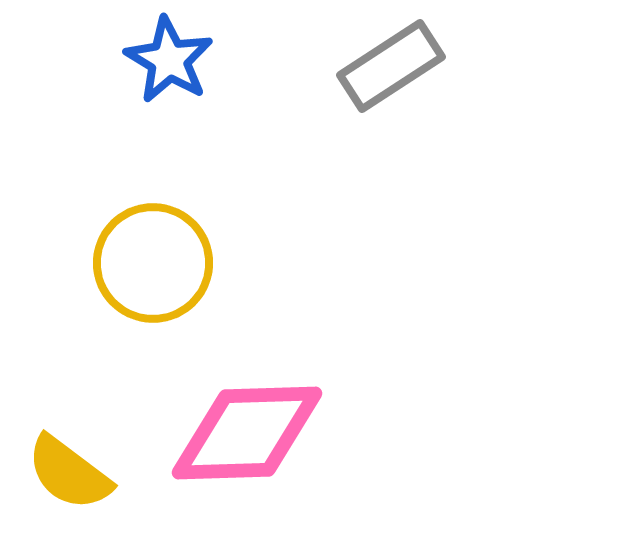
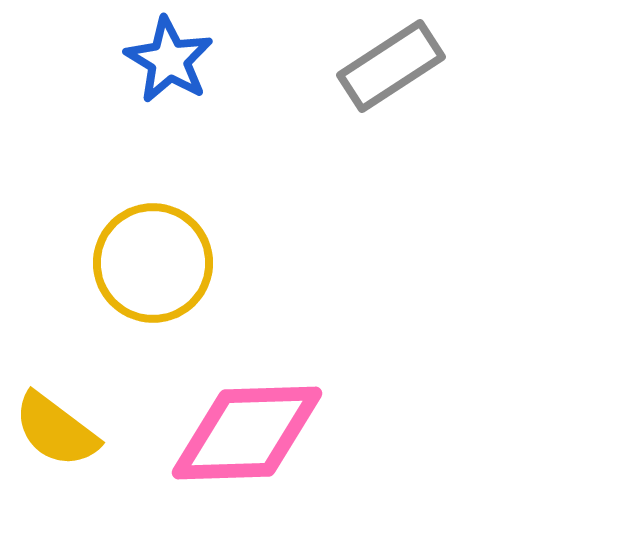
yellow semicircle: moved 13 px left, 43 px up
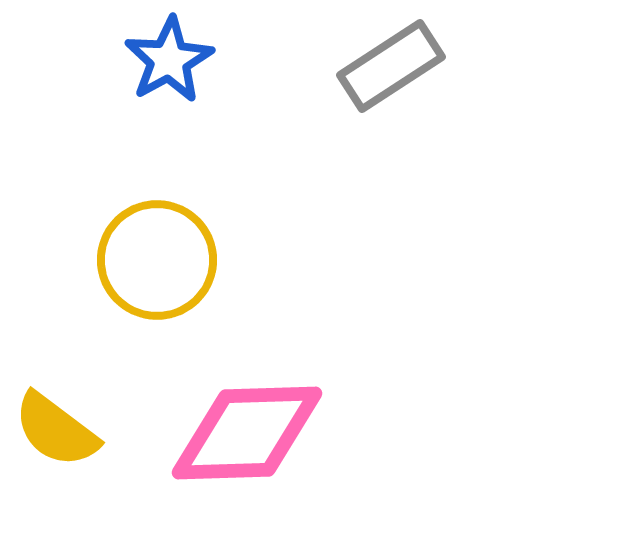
blue star: rotated 12 degrees clockwise
yellow circle: moved 4 px right, 3 px up
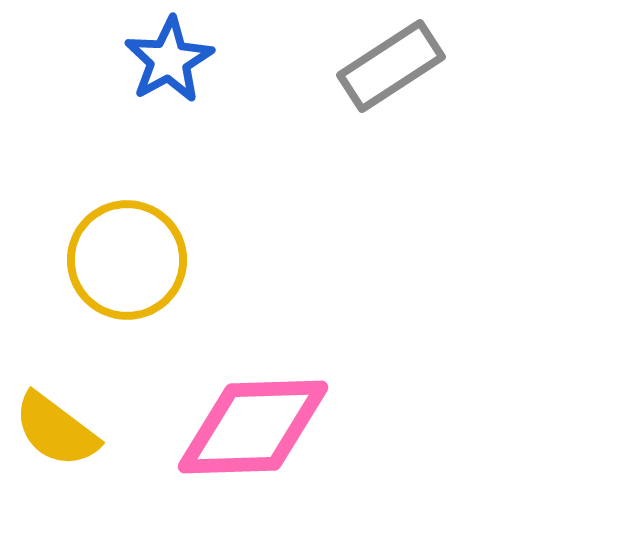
yellow circle: moved 30 px left
pink diamond: moved 6 px right, 6 px up
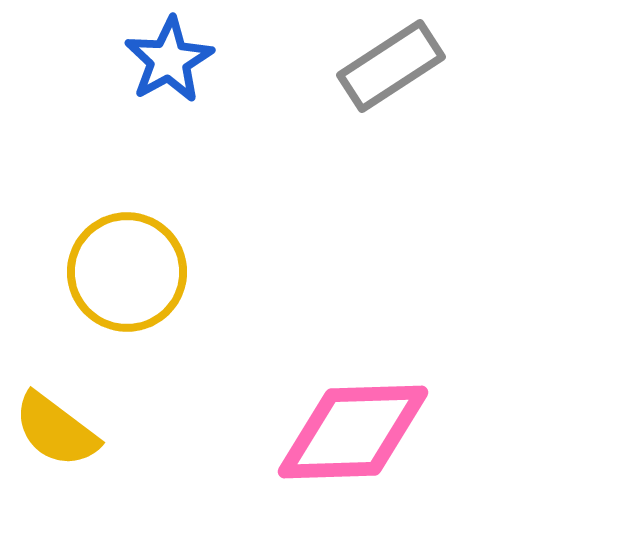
yellow circle: moved 12 px down
pink diamond: moved 100 px right, 5 px down
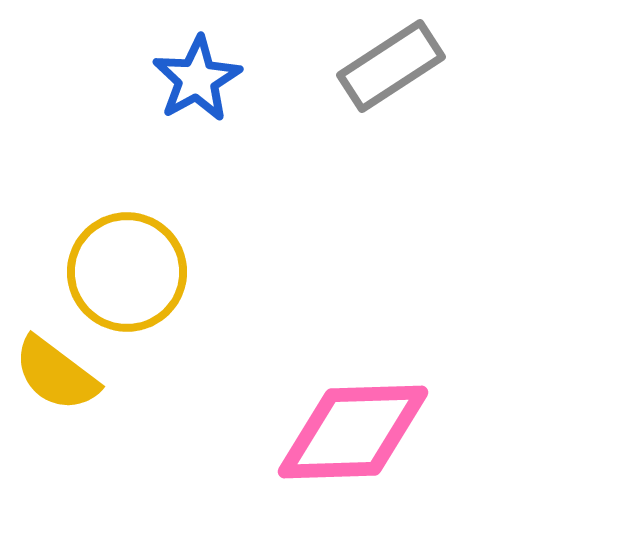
blue star: moved 28 px right, 19 px down
yellow semicircle: moved 56 px up
